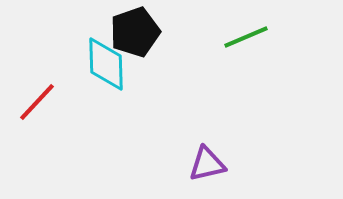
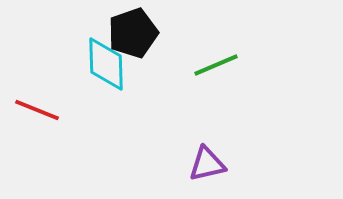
black pentagon: moved 2 px left, 1 px down
green line: moved 30 px left, 28 px down
red line: moved 8 px down; rotated 69 degrees clockwise
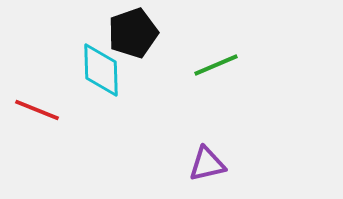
cyan diamond: moved 5 px left, 6 px down
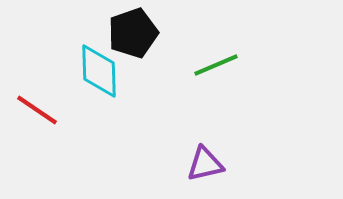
cyan diamond: moved 2 px left, 1 px down
red line: rotated 12 degrees clockwise
purple triangle: moved 2 px left
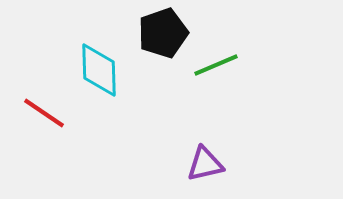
black pentagon: moved 30 px right
cyan diamond: moved 1 px up
red line: moved 7 px right, 3 px down
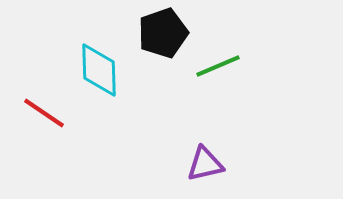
green line: moved 2 px right, 1 px down
